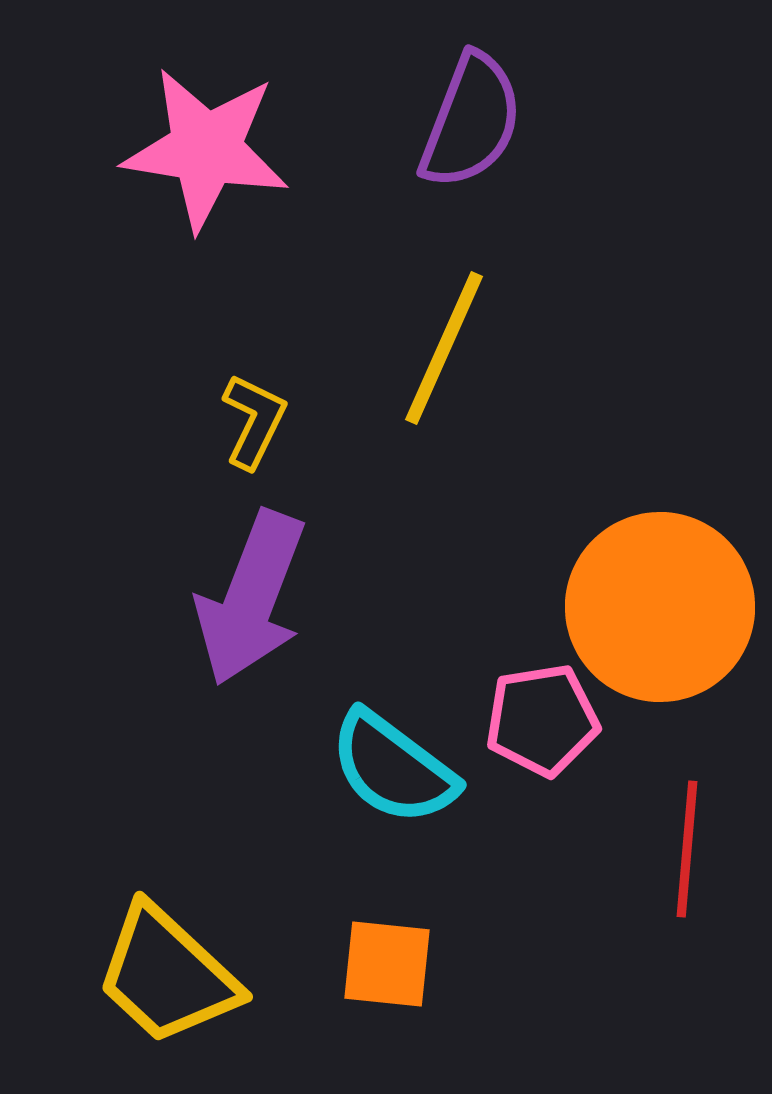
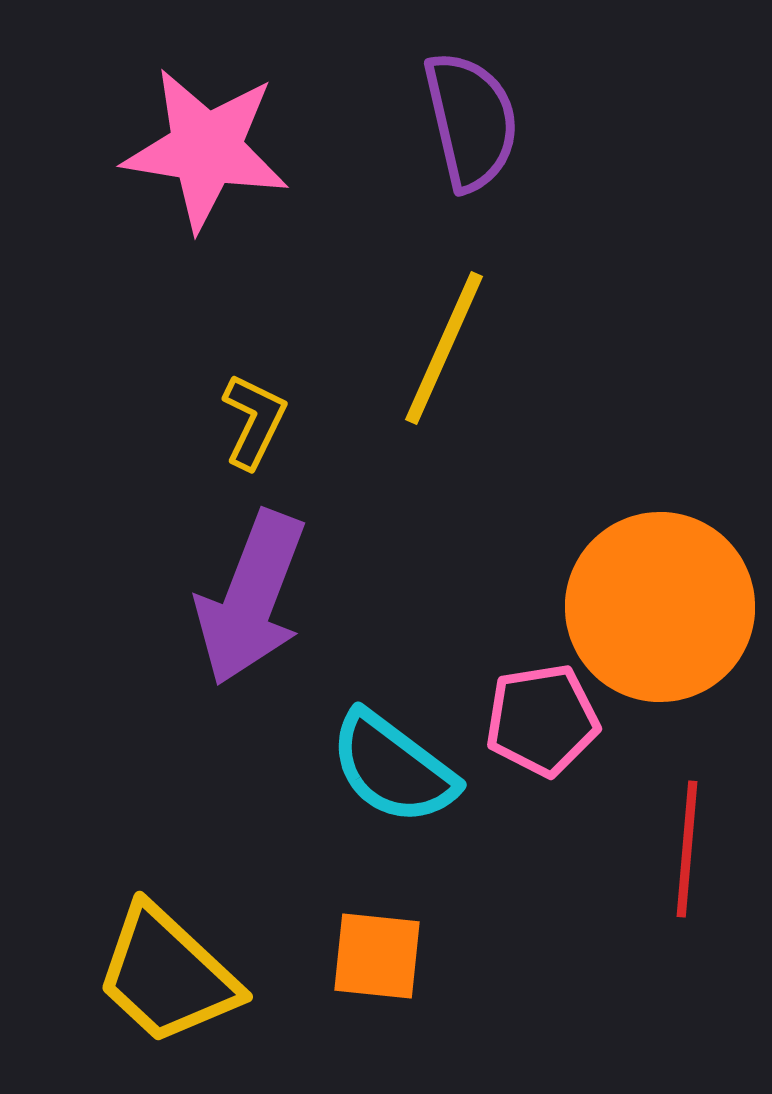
purple semicircle: rotated 34 degrees counterclockwise
orange square: moved 10 px left, 8 px up
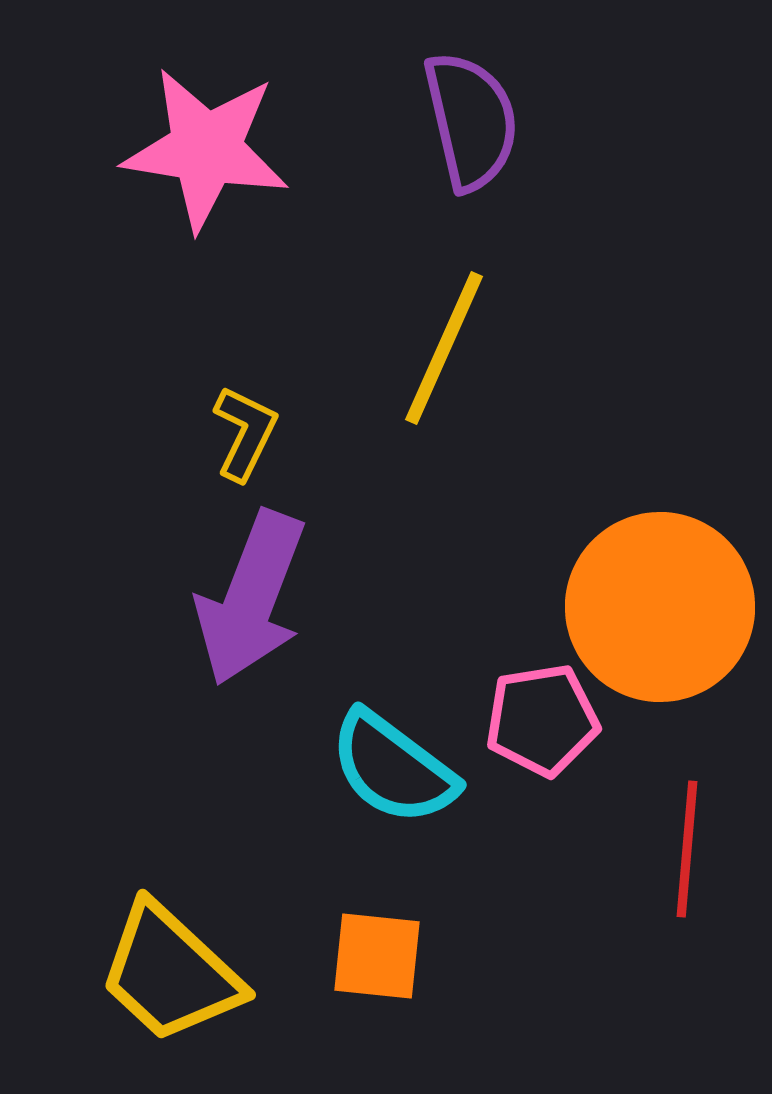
yellow L-shape: moved 9 px left, 12 px down
yellow trapezoid: moved 3 px right, 2 px up
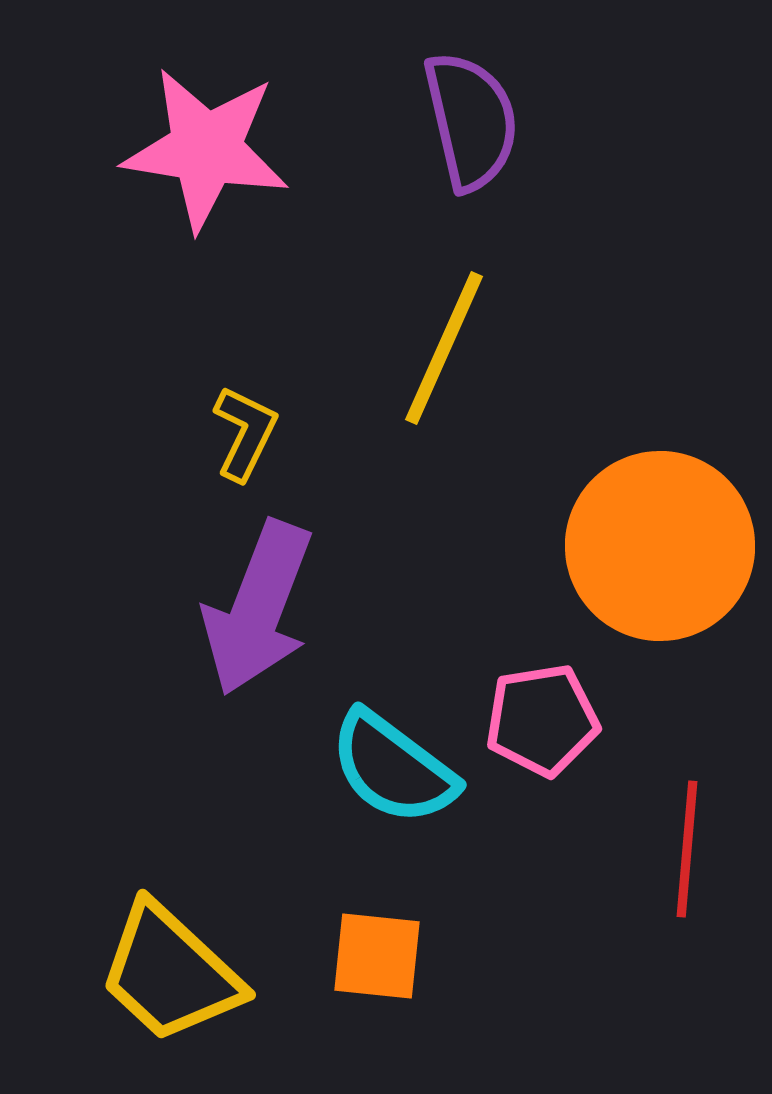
purple arrow: moved 7 px right, 10 px down
orange circle: moved 61 px up
